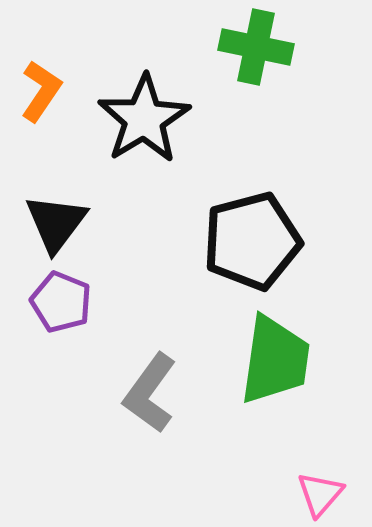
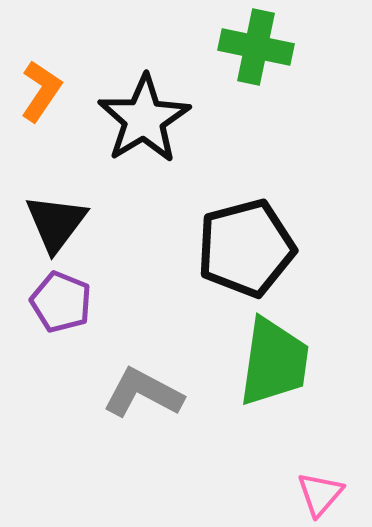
black pentagon: moved 6 px left, 7 px down
green trapezoid: moved 1 px left, 2 px down
gray L-shape: moved 7 px left; rotated 82 degrees clockwise
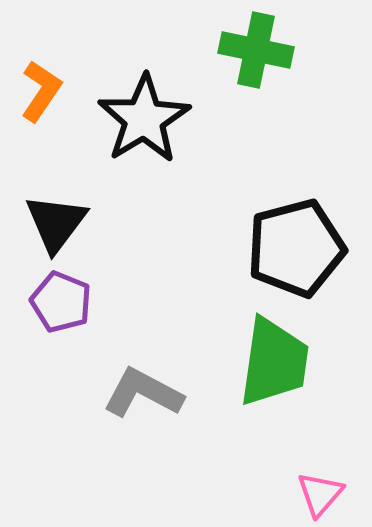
green cross: moved 3 px down
black pentagon: moved 50 px right
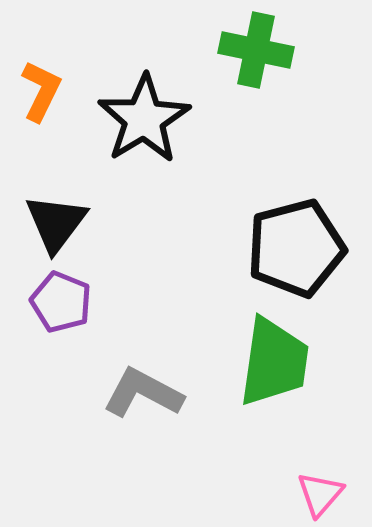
orange L-shape: rotated 8 degrees counterclockwise
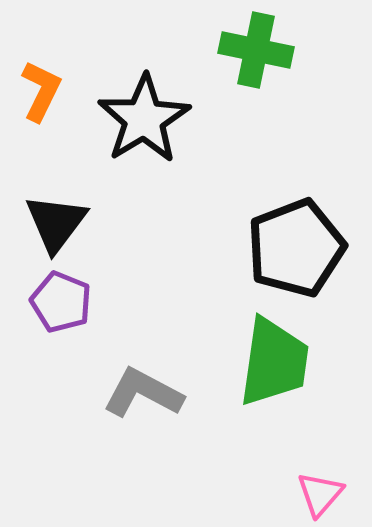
black pentagon: rotated 6 degrees counterclockwise
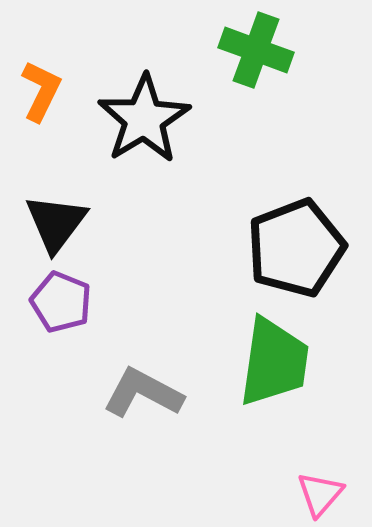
green cross: rotated 8 degrees clockwise
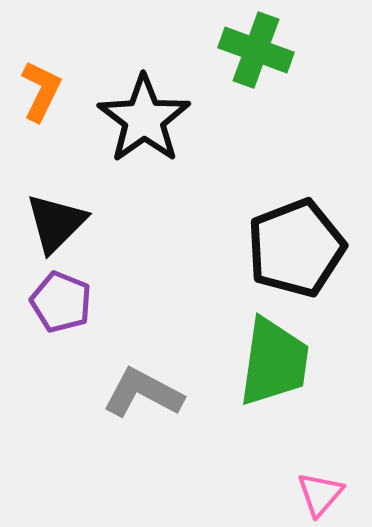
black star: rotated 4 degrees counterclockwise
black triangle: rotated 8 degrees clockwise
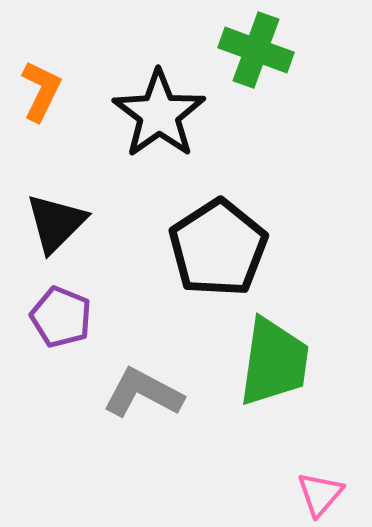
black star: moved 15 px right, 5 px up
black pentagon: moved 78 px left; rotated 12 degrees counterclockwise
purple pentagon: moved 15 px down
